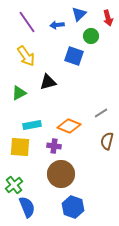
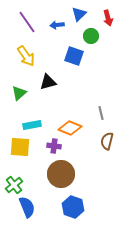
green triangle: rotated 14 degrees counterclockwise
gray line: rotated 72 degrees counterclockwise
orange diamond: moved 1 px right, 2 px down
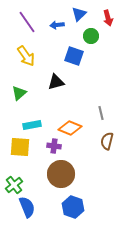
black triangle: moved 8 px right
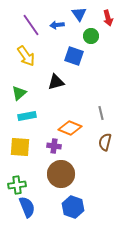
blue triangle: rotated 21 degrees counterclockwise
purple line: moved 4 px right, 3 px down
cyan rectangle: moved 5 px left, 9 px up
brown semicircle: moved 2 px left, 1 px down
green cross: moved 3 px right; rotated 30 degrees clockwise
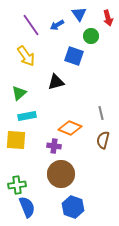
blue arrow: rotated 24 degrees counterclockwise
brown semicircle: moved 2 px left, 2 px up
yellow square: moved 4 px left, 7 px up
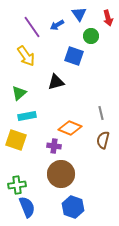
purple line: moved 1 px right, 2 px down
yellow square: rotated 15 degrees clockwise
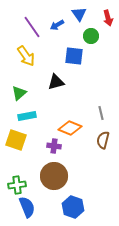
blue square: rotated 12 degrees counterclockwise
brown circle: moved 7 px left, 2 px down
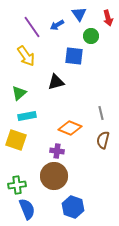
purple cross: moved 3 px right, 5 px down
blue semicircle: moved 2 px down
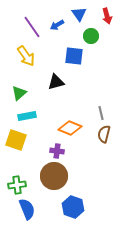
red arrow: moved 1 px left, 2 px up
brown semicircle: moved 1 px right, 6 px up
